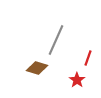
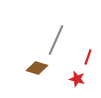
red line: moved 1 px up
red star: moved 1 px up; rotated 21 degrees counterclockwise
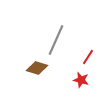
red line: rotated 14 degrees clockwise
red star: moved 4 px right, 1 px down
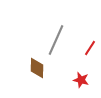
red line: moved 2 px right, 9 px up
brown diamond: rotated 75 degrees clockwise
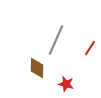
red star: moved 15 px left, 4 px down
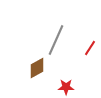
brown diamond: rotated 60 degrees clockwise
red star: moved 3 px down; rotated 14 degrees counterclockwise
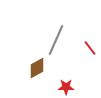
red line: rotated 70 degrees counterclockwise
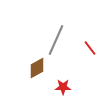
red star: moved 3 px left
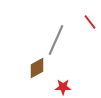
red line: moved 26 px up
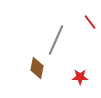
brown diamond: rotated 50 degrees counterclockwise
red star: moved 17 px right, 10 px up
